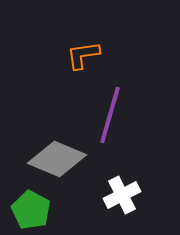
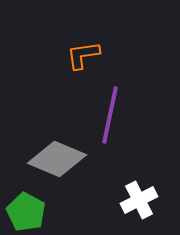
purple line: rotated 4 degrees counterclockwise
white cross: moved 17 px right, 5 px down
green pentagon: moved 5 px left, 2 px down
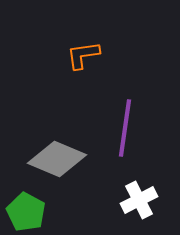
purple line: moved 15 px right, 13 px down; rotated 4 degrees counterclockwise
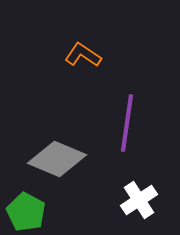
orange L-shape: rotated 42 degrees clockwise
purple line: moved 2 px right, 5 px up
white cross: rotated 6 degrees counterclockwise
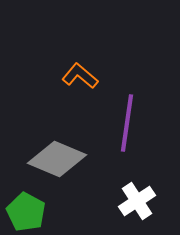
orange L-shape: moved 3 px left, 21 px down; rotated 6 degrees clockwise
white cross: moved 2 px left, 1 px down
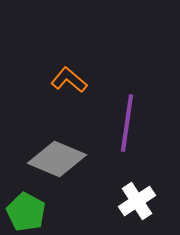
orange L-shape: moved 11 px left, 4 px down
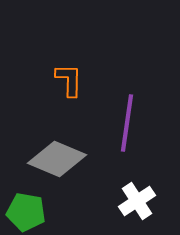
orange L-shape: rotated 51 degrees clockwise
green pentagon: rotated 18 degrees counterclockwise
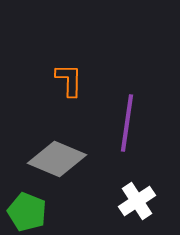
green pentagon: moved 1 px right; rotated 12 degrees clockwise
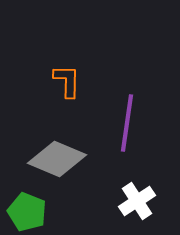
orange L-shape: moved 2 px left, 1 px down
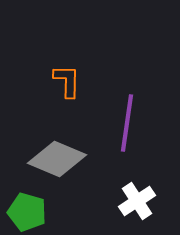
green pentagon: rotated 6 degrees counterclockwise
